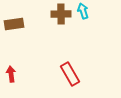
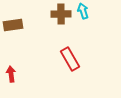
brown rectangle: moved 1 px left, 1 px down
red rectangle: moved 15 px up
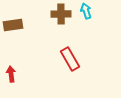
cyan arrow: moved 3 px right
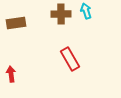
brown rectangle: moved 3 px right, 2 px up
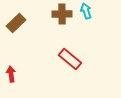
brown cross: moved 1 px right
brown rectangle: rotated 36 degrees counterclockwise
red rectangle: rotated 20 degrees counterclockwise
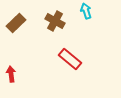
brown cross: moved 7 px left, 7 px down; rotated 30 degrees clockwise
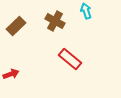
brown rectangle: moved 3 px down
red arrow: rotated 77 degrees clockwise
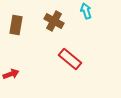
brown cross: moved 1 px left
brown rectangle: moved 1 px up; rotated 36 degrees counterclockwise
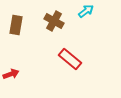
cyan arrow: rotated 70 degrees clockwise
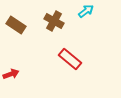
brown rectangle: rotated 66 degrees counterclockwise
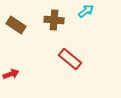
brown cross: moved 1 px up; rotated 24 degrees counterclockwise
